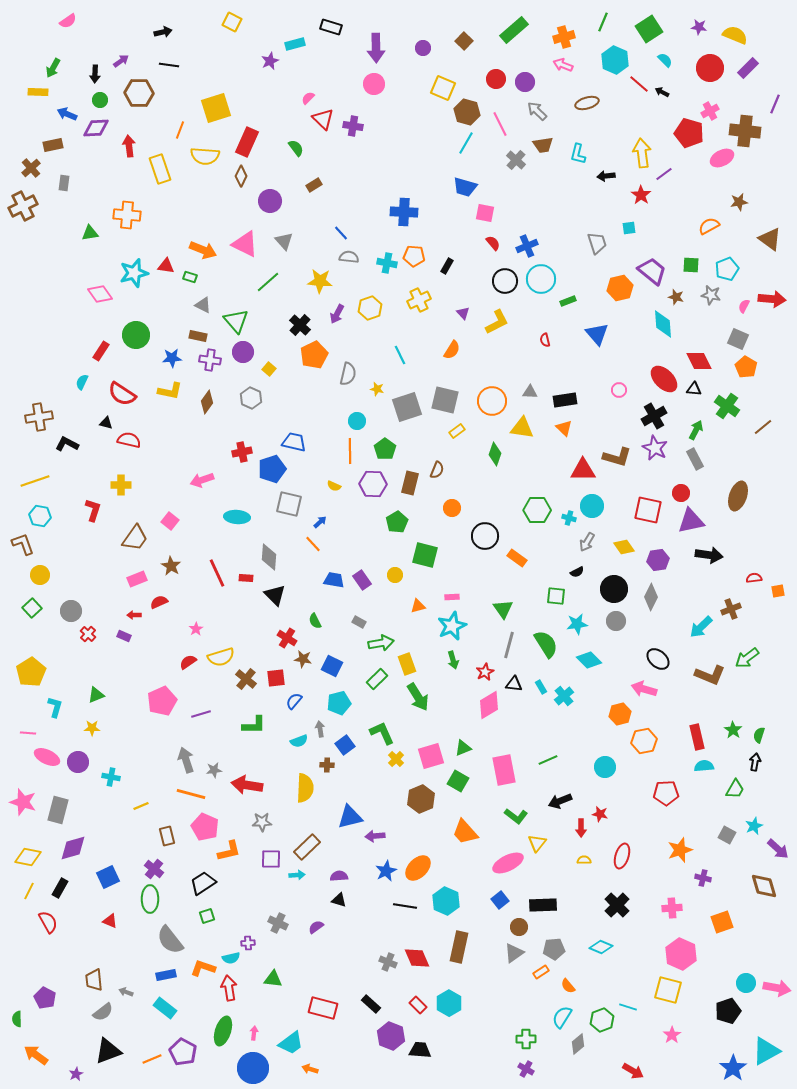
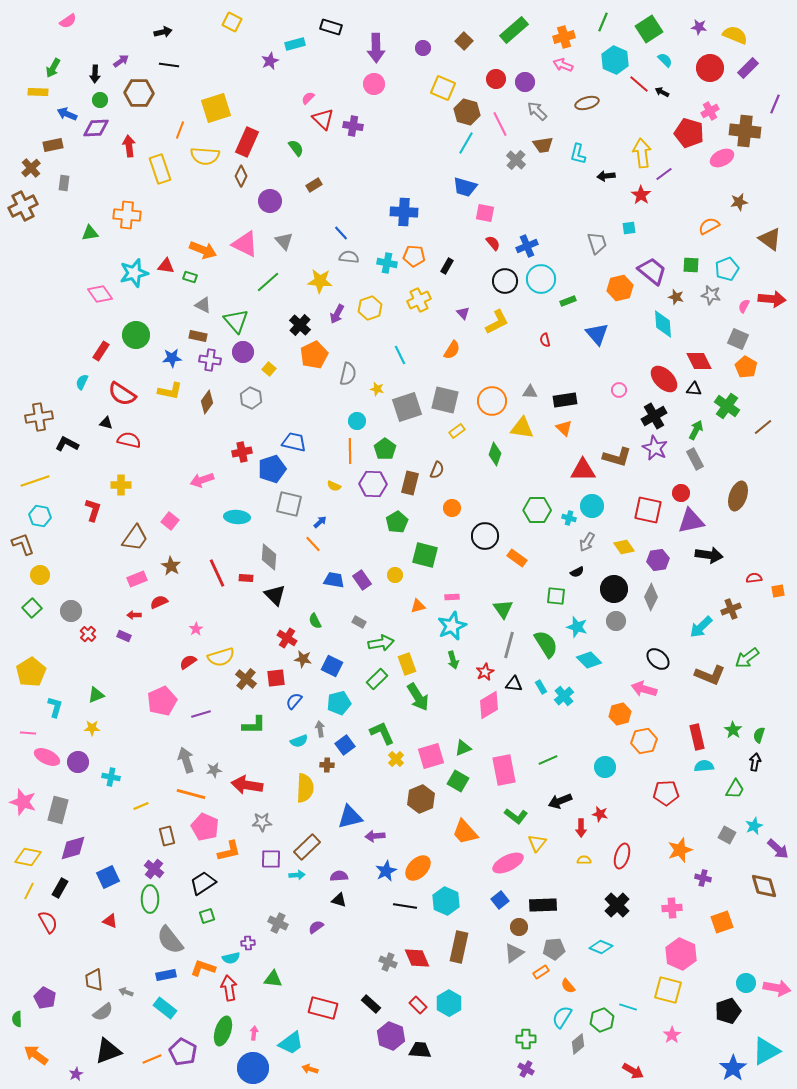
cyan star at (577, 624): moved 3 px down; rotated 25 degrees clockwise
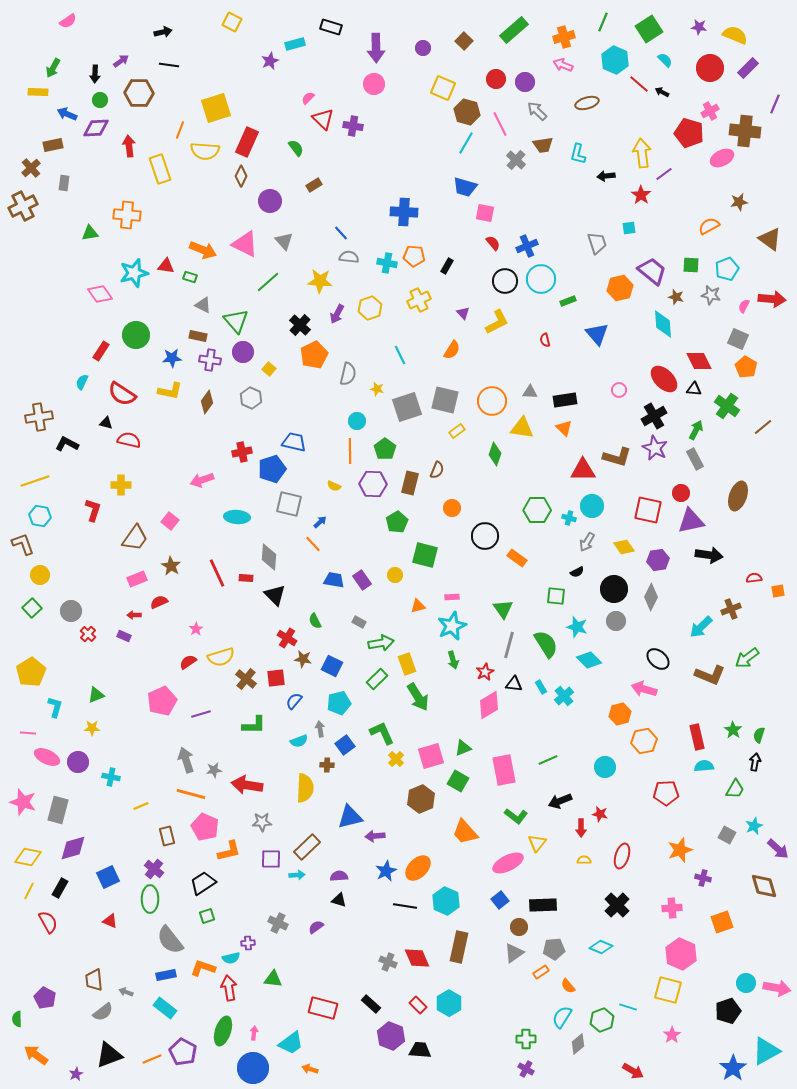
yellow semicircle at (205, 156): moved 5 px up
black triangle at (108, 1051): moved 1 px right, 4 px down
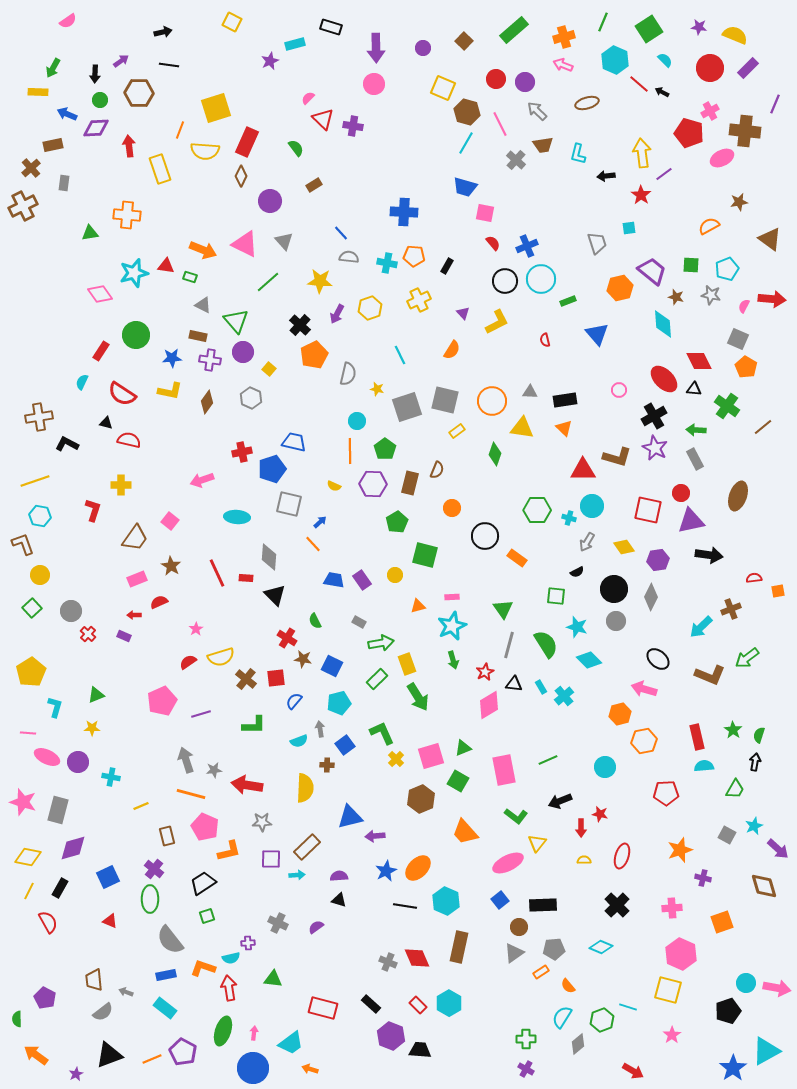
green arrow at (696, 430): rotated 114 degrees counterclockwise
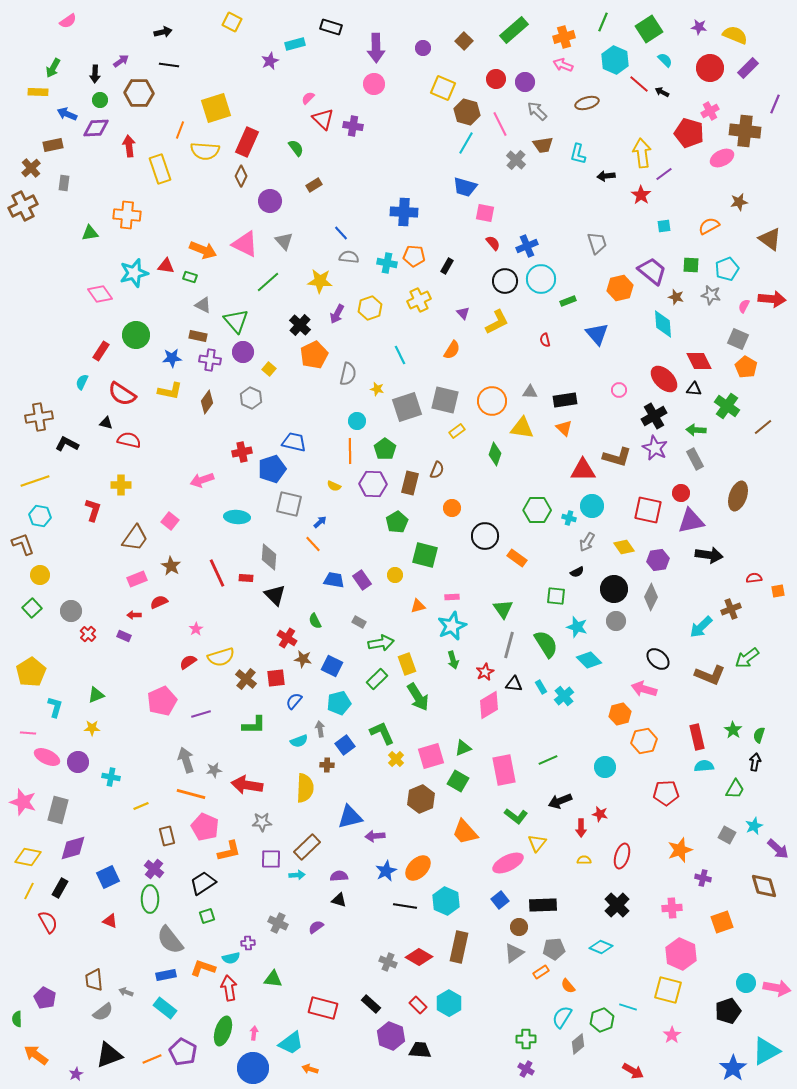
cyan square at (629, 228): moved 35 px right, 2 px up
red diamond at (417, 958): moved 2 px right, 1 px up; rotated 36 degrees counterclockwise
